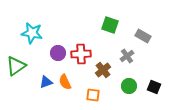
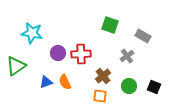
brown cross: moved 6 px down
orange square: moved 7 px right, 1 px down
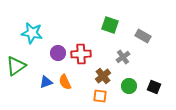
gray cross: moved 4 px left, 1 px down
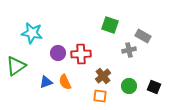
gray cross: moved 6 px right, 7 px up; rotated 24 degrees clockwise
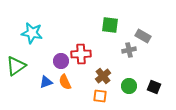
green square: rotated 12 degrees counterclockwise
purple circle: moved 3 px right, 8 px down
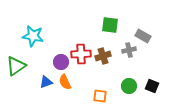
cyan star: moved 1 px right, 3 px down
purple circle: moved 1 px down
brown cross: moved 20 px up; rotated 21 degrees clockwise
black square: moved 2 px left, 1 px up
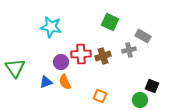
green square: moved 3 px up; rotated 18 degrees clockwise
cyan star: moved 18 px right, 9 px up
green triangle: moved 1 px left, 2 px down; rotated 30 degrees counterclockwise
green circle: moved 11 px right, 14 px down
orange square: rotated 16 degrees clockwise
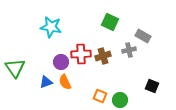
green circle: moved 20 px left
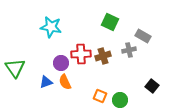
purple circle: moved 1 px down
black square: rotated 16 degrees clockwise
